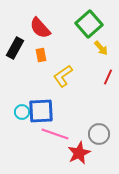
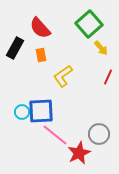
pink line: moved 1 px down; rotated 20 degrees clockwise
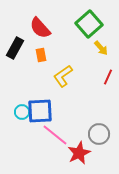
blue square: moved 1 px left
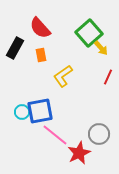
green square: moved 9 px down
blue square: rotated 8 degrees counterclockwise
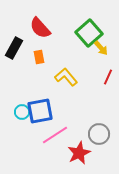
black rectangle: moved 1 px left
orange rectangle: moved 2 px left, 2 px down
yellow L-shape: moved 3 px right, 1 px down; rotated 85 degrees clockwise
pink line: rotated 72 degrees counterclockwise
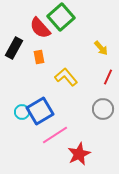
green square: moved 28 px left, 16 px up
blue square: rotated 20 degrees counterclockwise
gray circle: moved 4 px right, 25 px up
red star: moved 1 px down
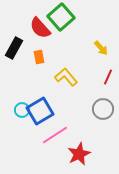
cyan circle: moved 2 px up
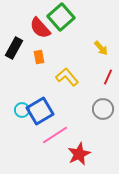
yellow L-shape: moved 1 px right
